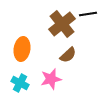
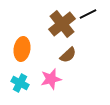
black line: rotated 18 degrees counterclockwise
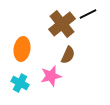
brown semicircle: rotated 24 degrees counterclockwise
pink star: moved 3 px up
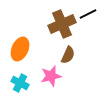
brown cross: rotated 16 degrees clockwise
orange ellipse: moved 2 px left; rotated 15 degrees clockwise
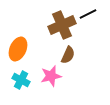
brown cross: moved 1 px down
orange ellipse: moved 2 px left
cyan cross: moved 1 px right, 3 px up
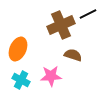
brown cross: moved 1 px left
brown semicircle: moved 5 px right; rotated 96 degrees counterclockwise
pink star: rotated 10 degrees clockwise
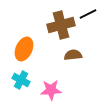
brown cross: rotated 8 degrees clockwise
orange ellipse: moved 6 px right
brown semicircle: rotated 24 degrees counterclockwise
pink star: moved 14 px down
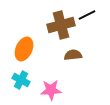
black line: moved 1 px left, 1 px down
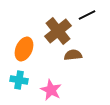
brown cross: moved 3 px left, 6 px down; rotated 24 degrees counterclockwise
cyan cross: moved 2 px left; rotated 18 degrees counterclockwise
pink star: rotated 30 degrees clockwise
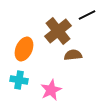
pink star: rotated 20 degrees clockwise
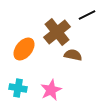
brown cross: moved 1 px left, 1 px down
orange ellipse: rotated 15 degrees clockwise
brown semicircle: rotated 18 degrees clockwise
cyan cross: moved 1 px left, 8 px down
